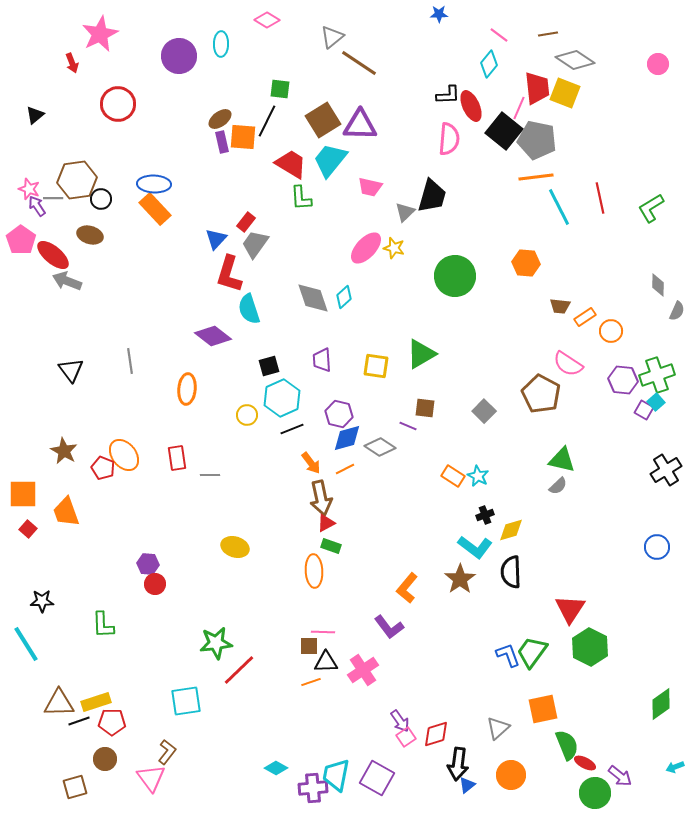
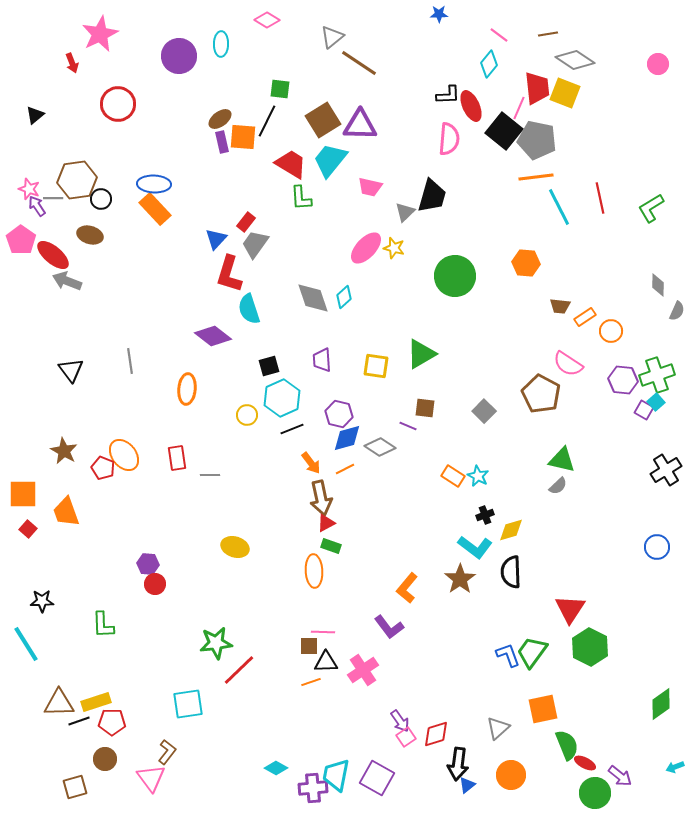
cyan square at (186, 701): moved 2 px right, 3 px down
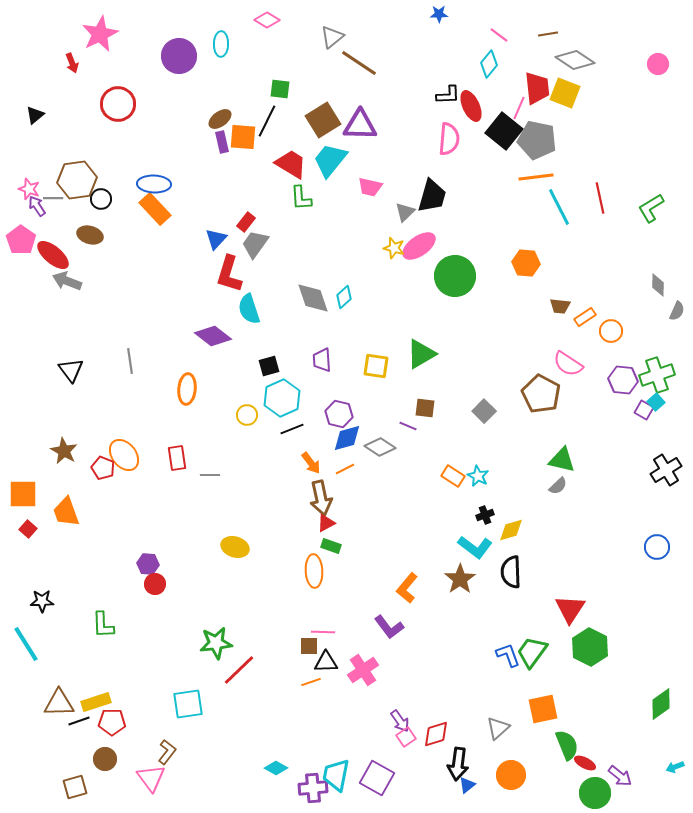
pink ellipse at (366, 248): moved 53 px right, 2 px up; rotated 12 degrees clockwise
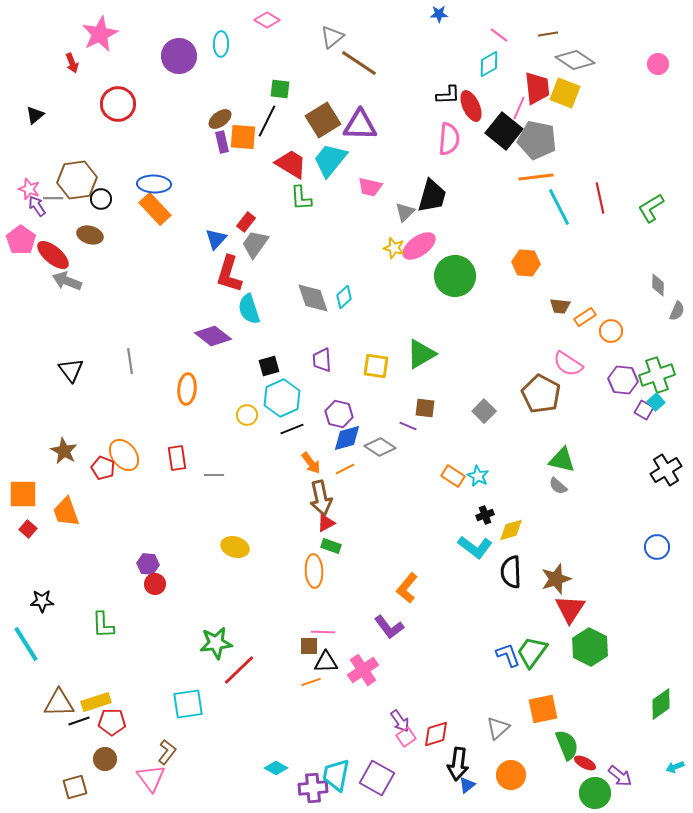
cyan diamond at (489, 64): rotated 20 degrees clockwise
gray line at (210, 475): moved 4 px right
gray semicircle at (558, 486): rotated 84 degrees clockwise
brown star at (460, 579): moved 96 px right; rotated 16 degrees clockwise
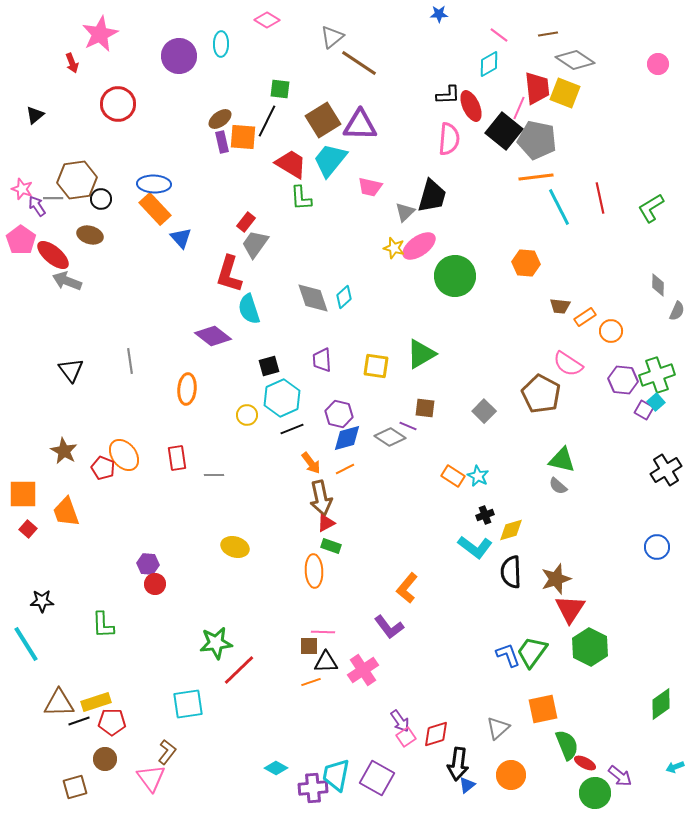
pink star at (29, 189): moved 7 px left
blue triangle at (216, 239): moved 35 px left, 1 px up; rotated 25 degrees counterclockwise
gray diamond at (380, 447): moved 10 px right, 10 px up
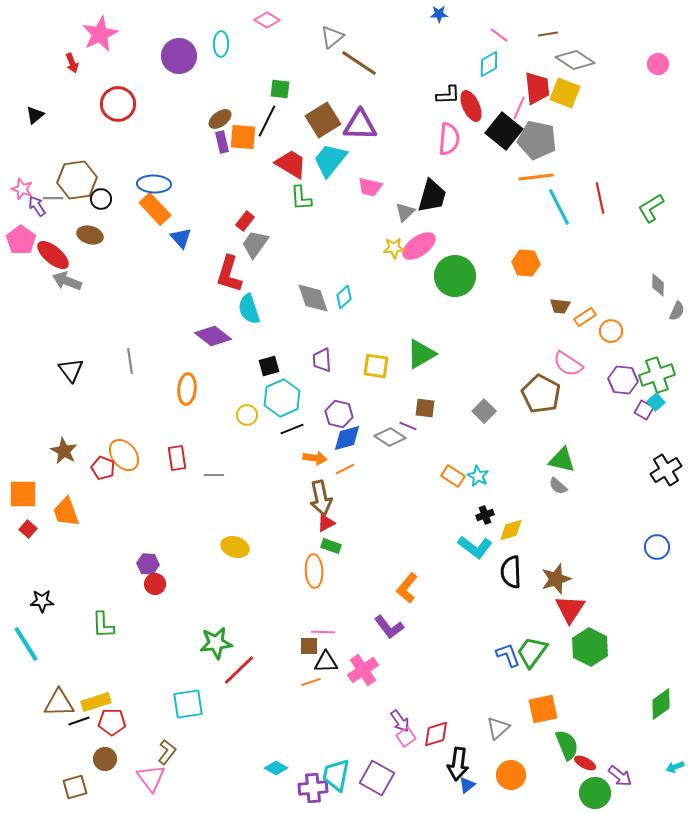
red rectangle at (246, 222): moved 1 px left, 1 px up
yellow star at (394, 248): rotated 20 degrees counterclockwise
orange arrow at (311, 463): moved 4 px right, 5 px up; rotated 45 degrees counterclockwise
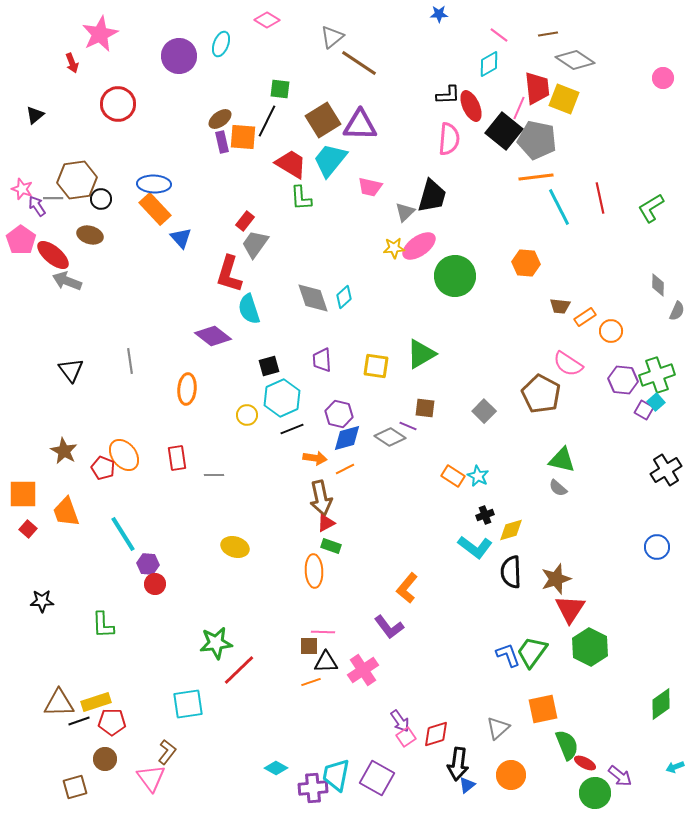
cyan ellipse at (221, 44): rotated 20 degrees clockwise
pink circle at (658, 64): moved 5 px right, 14 px down
yellow square at (565, 93): moved 1 px left, 6 px down
gray semicircle at (558, 486): moved 2 px down
cyan line at (26, 644): moved 97 px right, 110 px up
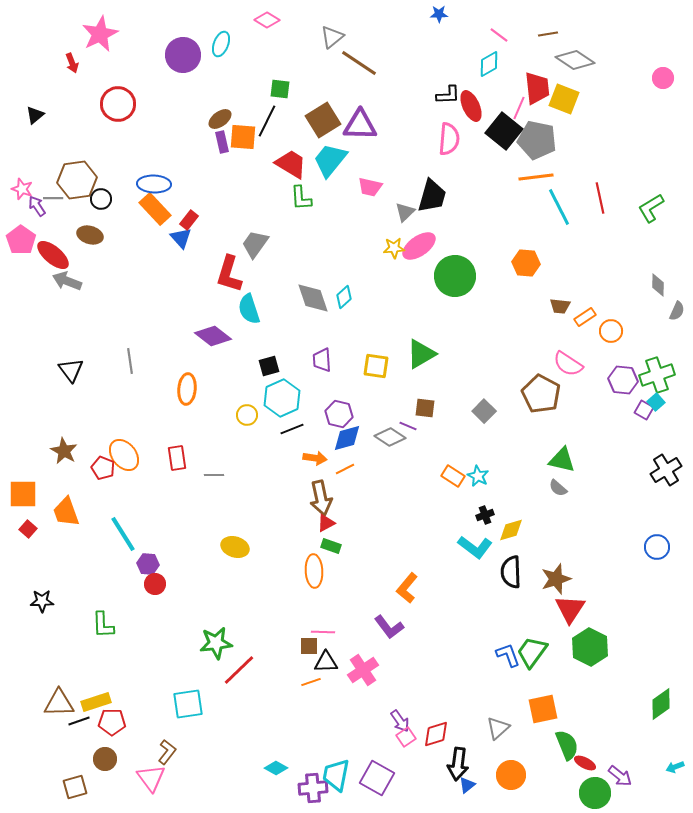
purple circle at (179, 56): moved 4 px right, 1 px up
red rectangle at (245, 221): moved 56 px left, 1 px up
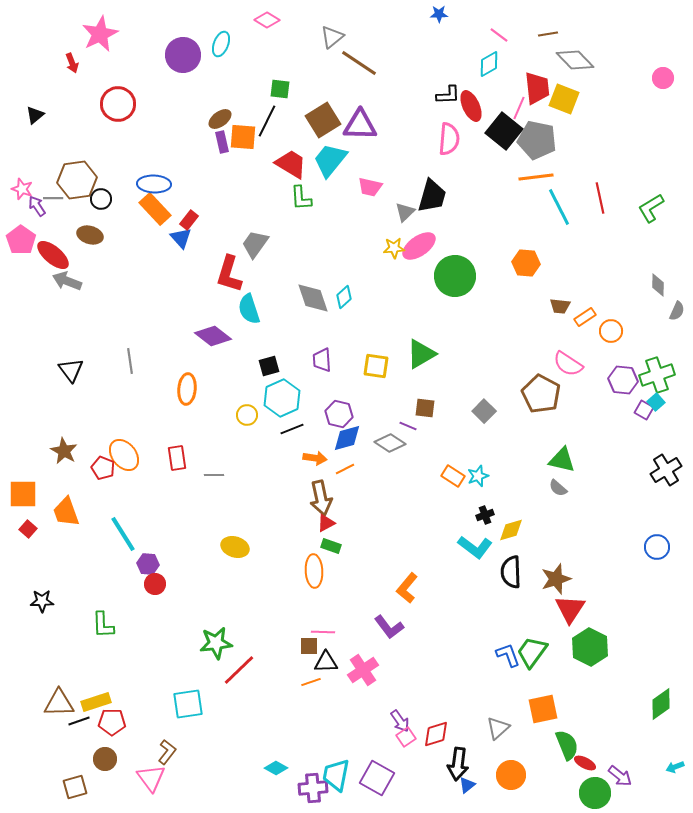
gray diamond at (575, 60): rotated 12 degrees clockwise
gray diamond at (390, 437): moved 6 px down
cyan star at (478, 476): rotated 25 degrees clockwise
